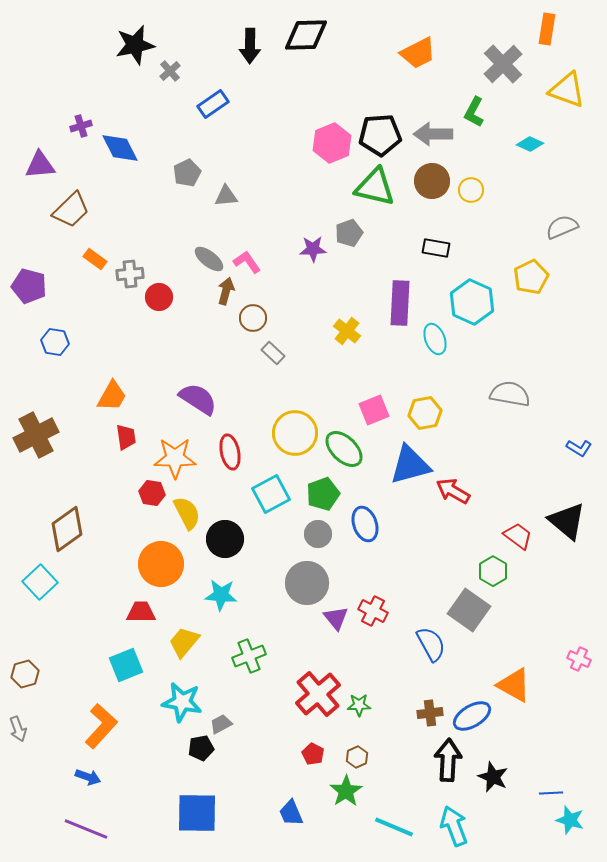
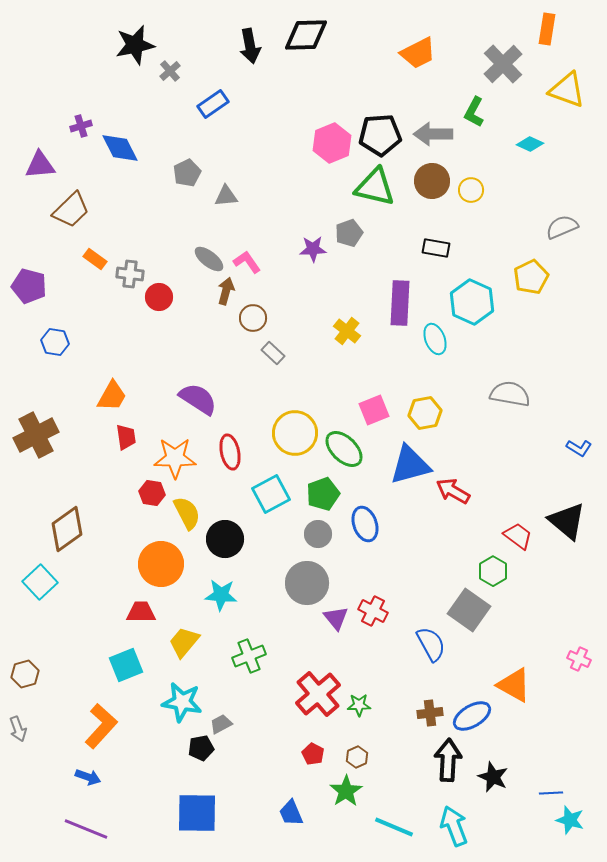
black arrow at (250, 46): rotated 12 degrees counterclockwise
gray cross at (130, 274): rotated 12 degrees clockwise
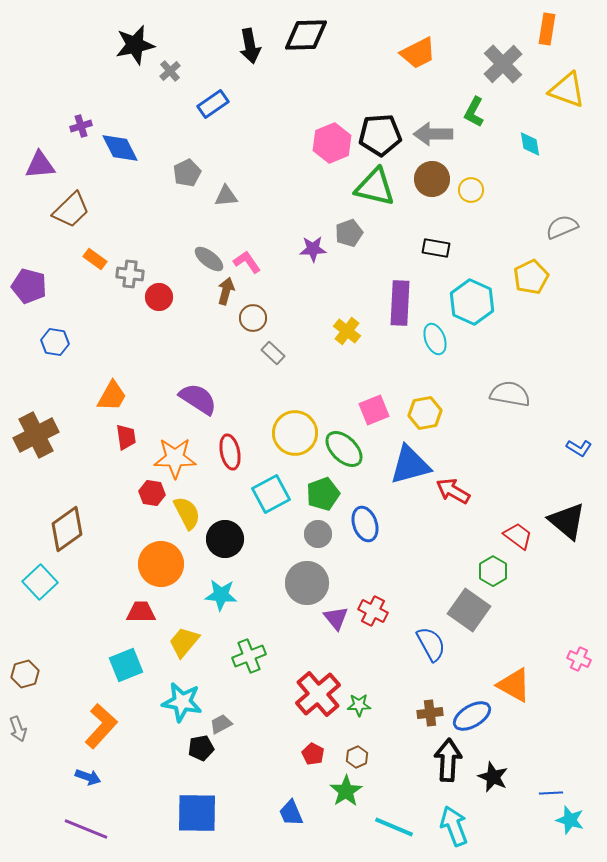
cyan diamond at (530, 144): rotated 56 degrees clockwise
brown circle at (432, 181): moved 2 px up
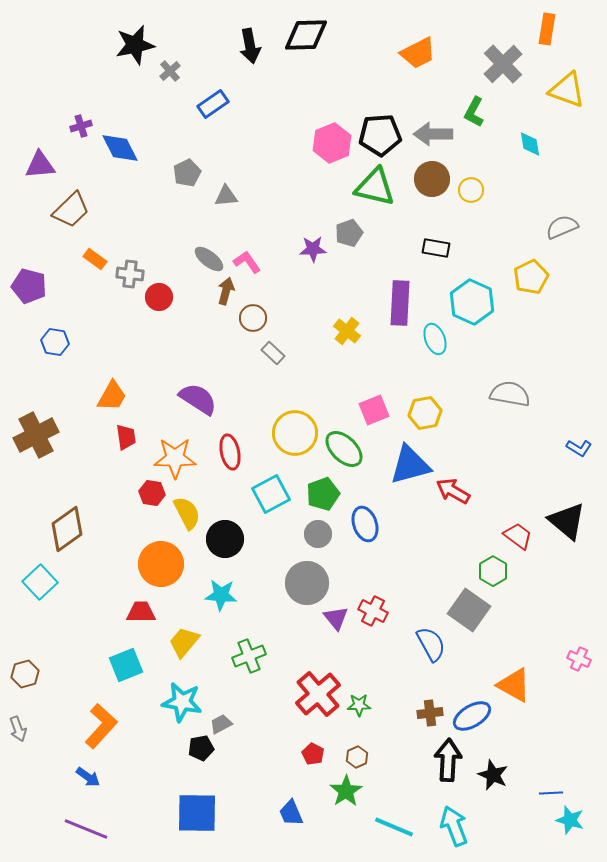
blue arrow at (88, 777): rotated 15 degrees clockwise
black star at (493, 777): moved 2 px up
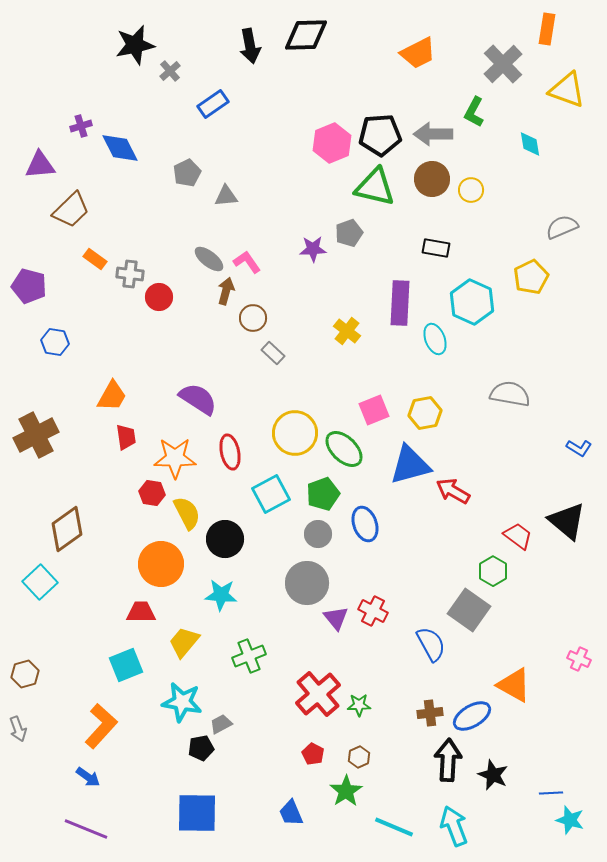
brown hexagon at (357, 757): moved 2 px right
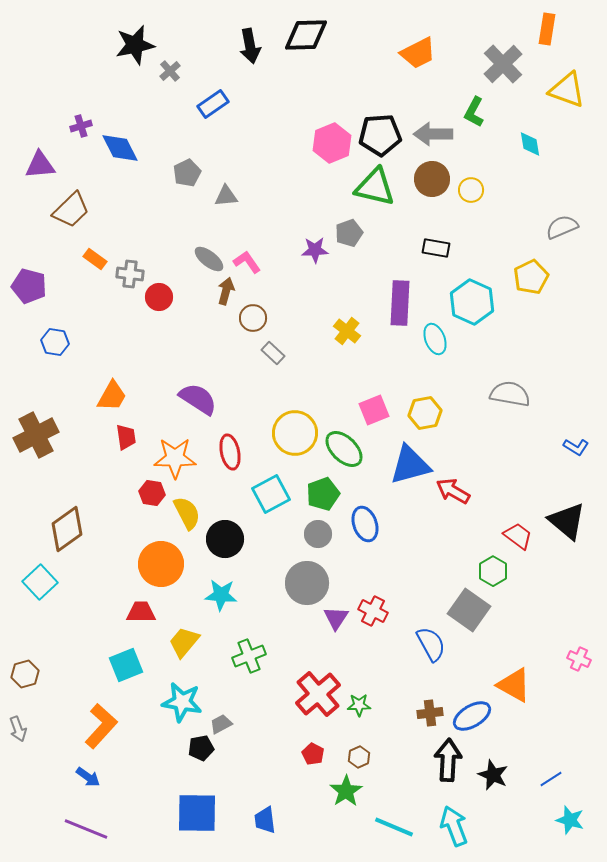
purple star at (313, 249): moved 2 px right, 1 px down
blue L-shape at (579, 448): moved 3 px left, 1 px up
purple triangle at (336, 618): rotated 12 degrees clockwise
blue line at (551, 793): moved 14 px up; rotated 30 degrees counterclockwise
blue trapezoid at (291, 813): moved 26 px left, 7 px down; rotated 16 degrees clockwise
